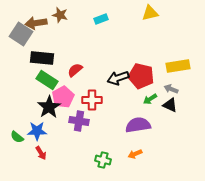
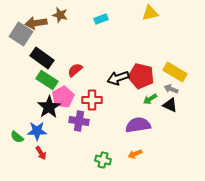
black rectangle: rotated 30 degrees clockwise
yellow rectangle: moved 3 px left, 6 px down; rotated 40 degrees clockwise
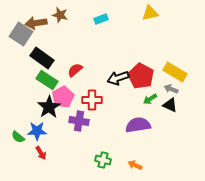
red pentagon: rotated 15 degrees clockwise
green semicircle: moved 1 px right
orange arrow: moved 11 px down; rotated 48 degrees clockwise
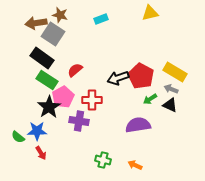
gray square: moved 32 px right
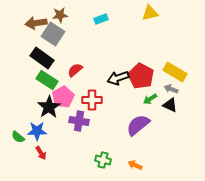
brown star: rotated 21 degrees counterclockwise
purple semicircle: rotated 30 degrees counterclockwise
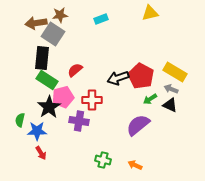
black rectangle: rotated 60 degrees clockwise
pink pentagon: rotated 15 degrees clockwise
green semicircle: moved 2 px right, 17 px up; rotated 64 degrees clockwise
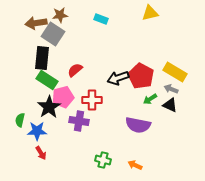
cyan rectangle: rotated 40 degrees clockwise
purple semicircle: rotated 130 degrees counterclockwise
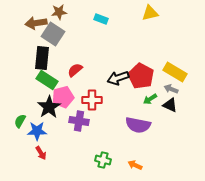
brown star: moved 1 px left, 3 px up
green semicircle: moved 1 px down; rotated 16 degrees clockwise
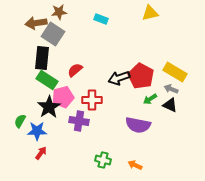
black arrow: moved 1 px right
red arrow: rotated 112 degrees counterclockwise
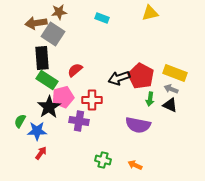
cyan rectangle: moved 1 px right, 1 px up
black rectangle: rotated 10 degrees counterclockwise
yellow rectangle: moved 1 px down; rotated 10 degrees counterclockwise
green arrow: rotated 48 degrees counterclockwise
